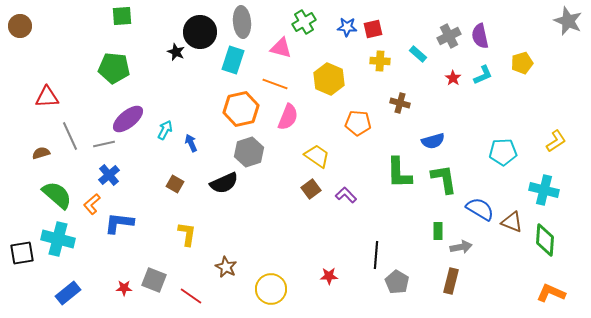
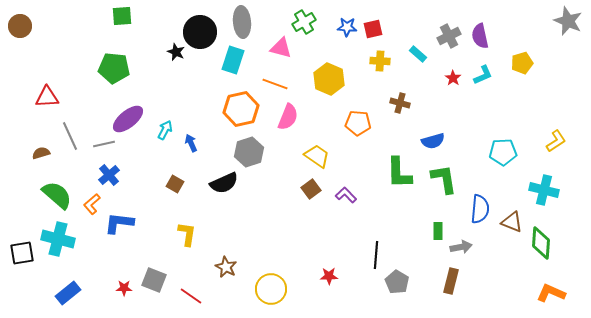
blue semicircle at (480, 209): rotated 64 degrees clockwise
green diamond at (545, 240): moved 4 px left, 3 px down
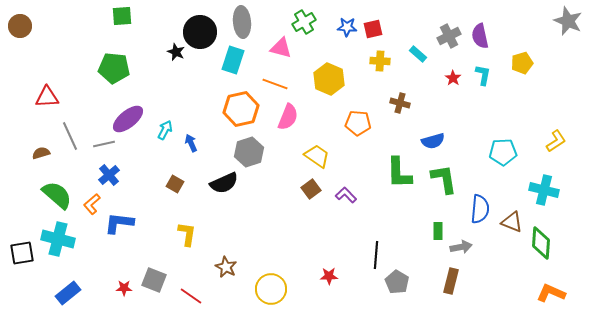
cyan L-shape at (483, 75): rotated 55 degrees counterclockwise
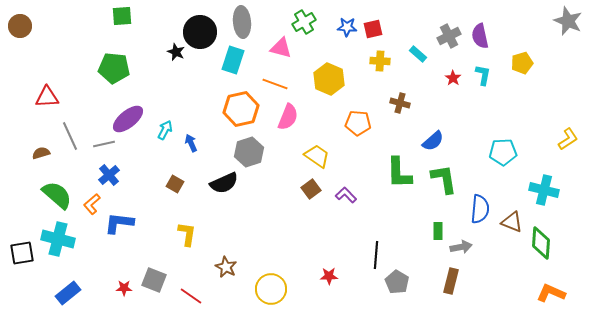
blue semicircle at (433, 141): rotated 25 degrees counterclockwise
yellow L-shape at (556, 141): moved 12 px right, 2 px up
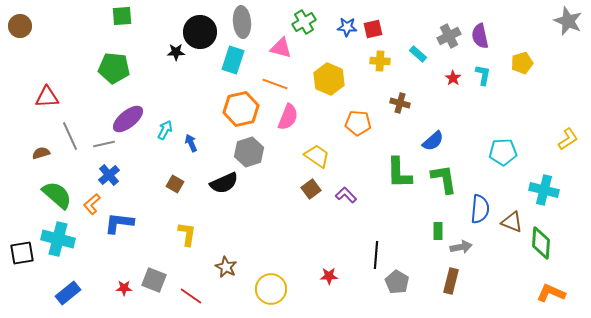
black star at (176, 52): rotated 24 degrees counterclockwise
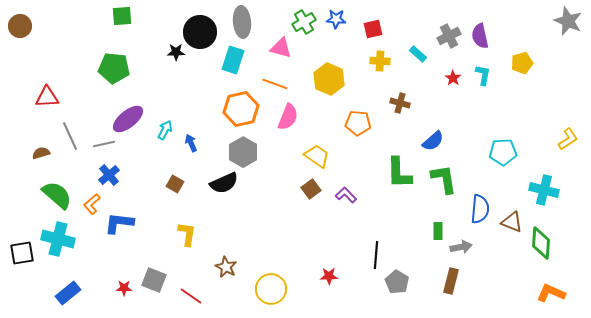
blue star at (347, 27): moved 11 px left, 8 px up
gray hexagon at (249, 152): moved 6 px left; rotated 12 degrees counterclockwise
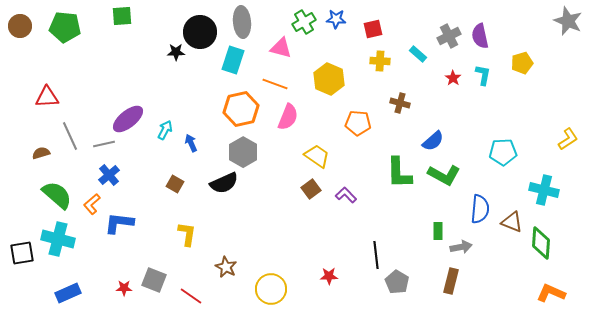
green pentagon at (114, 68): moved 49 px left, 41 px up
green L-shape at (444, 179): moved 4 px up; rotated 128 degrees clockwise
black line at (376, 255): rotated 12 degrees counterclockwise
blue rectangle at (68, 293): rotated 15 degrees clockwise
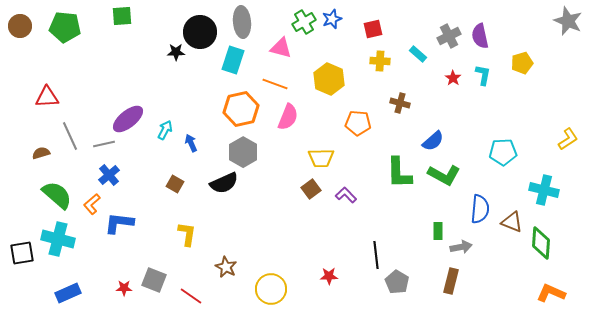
blue star at (336, 19): moved 4 px left; rotated 24 degrees counterclockwise
yellow trapezoid at (317, 156): moved 4 px right, 2 px down; rotated 144 degrees clockwise
